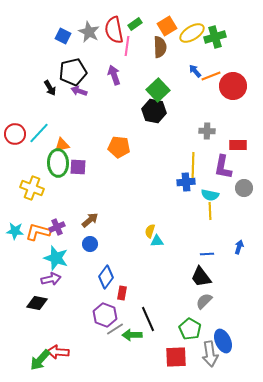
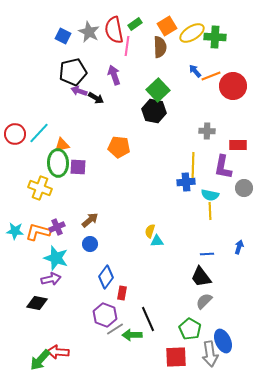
green cross at (215, 37): rotated 20 degrees clockwise
black arrow at (50, 88): moved 46 px right, 10 px down; rotated 28 degrees counterclockwise
yellow cross at (32, 188): moved 8 px right
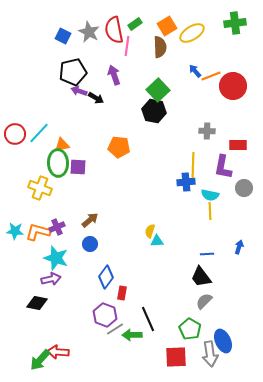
green cross at (215, 37): moved 20 px right, 14 px up; rotated 10 degrees counterclockwise
